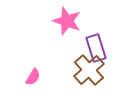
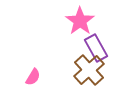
pink star: moved 13 px right; rotated 16 degrees clockwise
purple rectangle: rotated 12 degrees counterclockwise
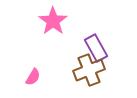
pink star: moved 27 px left
brown cross: rotated 20 degrees clockwise
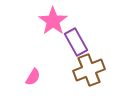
purple rectangle: moved 20 px left, 6 px up
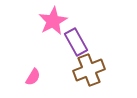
pink star: rotated 8 degrees clockwise
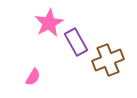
pink star: moved 4 px left, 2 px down
brown cross: moved 19 px right, 10 px up
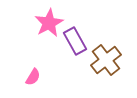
purple rectangle: moved 1 px left, 1 px up
brown cross: moved 2 px left; rotated 16 degrees counterclockwise
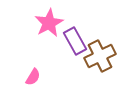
brown cross: moved 6 px left, 4 px up; rotated 12 degrees clockwise
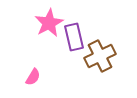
purple rectangle: moved 1 px left, 4 px up; rotated 16 degrees clockwise
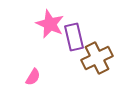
pink star: moved 1 px right, 1 px down; rotated 20 degrees counterclockwise
brown cross: moved 3 px left, 2 px down
